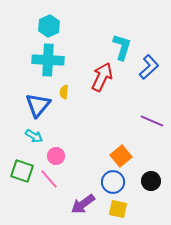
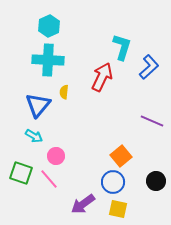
green square: moved 1 px left, 2 px down
black circle: moved 5 px right
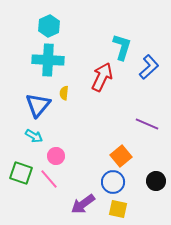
yellow semicircle: moved 1 px down
purple line: moved 5 px left, 3 px down
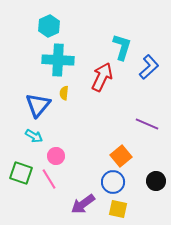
cyan cross: moved 10 px right
pink line: rotated 10 degrees clockwise
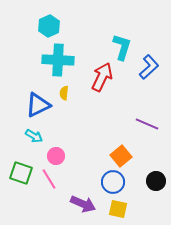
blue triangle: rotated 24 degrees clockwise
purple arrow: rotated 120 degrees counterclockwise
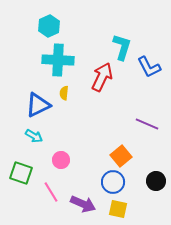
blue L-shape: rotated 105 degrees clockwise
pink circle: moved 5 px right, 4 px down
pink line: moved 2 px right, 13 px down
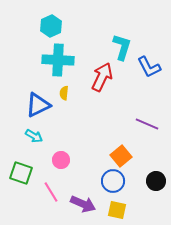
cyan hexagon: moved 2 px right
blue circle: moved 1 px up
yellow square: moved 1 px left, 1 px down
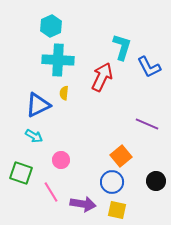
blue circle: moved 1 px left, 1 px down
purple arrow: rotated 15 degrees counterclockwise
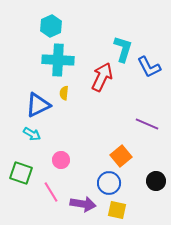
cyan L-shape: moved 1 px right, 2 px down
cyan arrow: moved 2 px left, 2 px up
blue circle: moved 3 px left, 1 px down
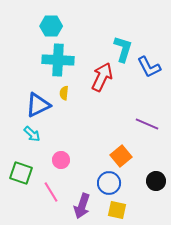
cyan hexagon: rotated 25 degrees clockwise
cyan arrow: rotated 12 degrees clockwise
purple arrow: moved 1 px left, 2 px down; rotated 100 degrees clockwise
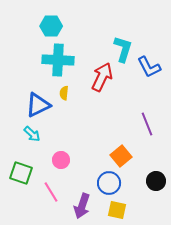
purple line: rotated 45 degrees clockwise
